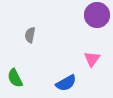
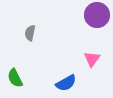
gray semicircle: moved 2 px up
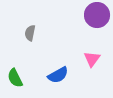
blue semicircle: moved 8 px left, 8 px up
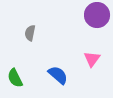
blue semicircle: rotated 110 degrees counterclockwise
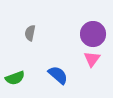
purple circle: moved 4 px left, 19 px down
green semicircle: rotated 84 degrees counterclockwise
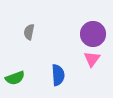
gray semicircle: moved 1 px left, 1 px up
blue semicircle: rotated 45 degrees clockwise
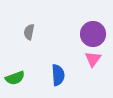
pink triangle: moved 1 px right
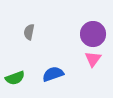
blue semicircle: moved 5 px left, 1 px up; rotated 105 degrees counterclockwise
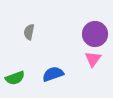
purple circle: moved 2 px right
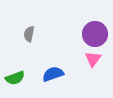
gray semicircle: moved 2 px down
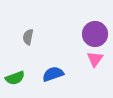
gray semicircle: moved 1 px left, 3 px down
pink triangle: moved 2 px right
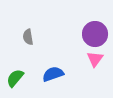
gray semicircle: rotated 21 degrees counterclockwise
green semicircle: rotated 150 degrees clockwise
